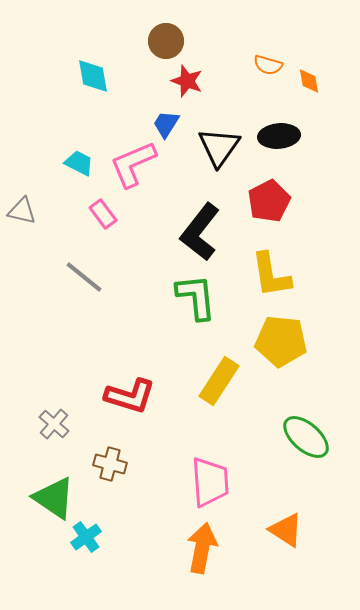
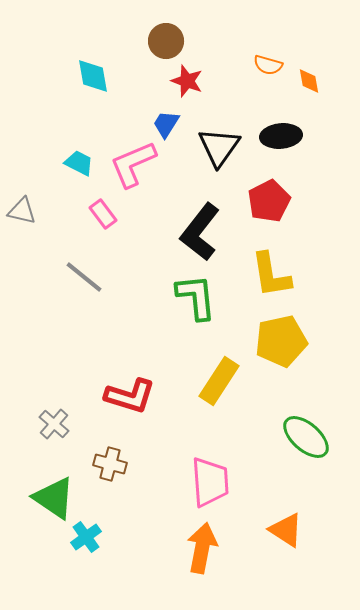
black ellipse: moved 2 px right
yellow pentagon: rotated 18 degrees counterclockwise
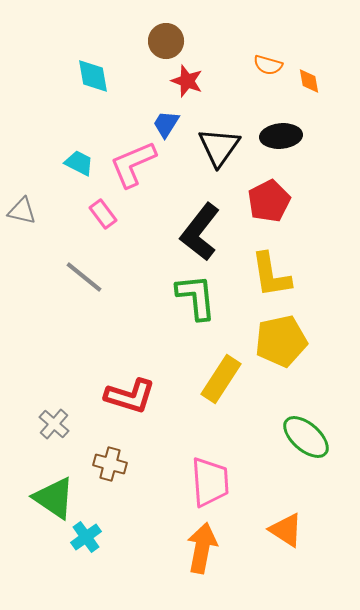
yellow rectangle: moved 2 px right, 2 px up
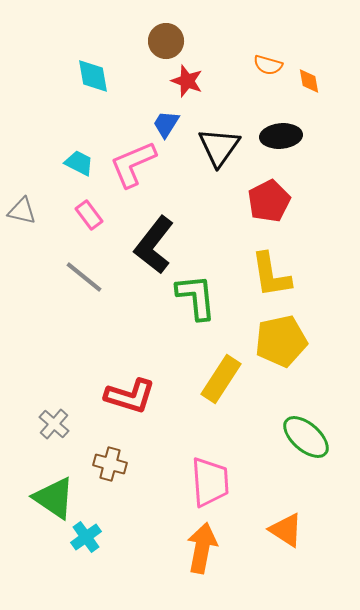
pink rectangle: moved 14 px left, 1 px down
black L-shape: moved 46 px left, 13 px down
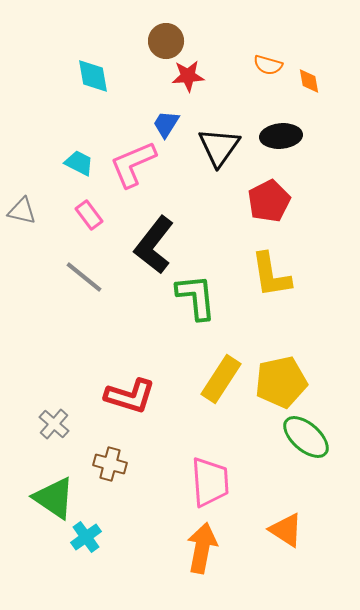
red star: moved 1 px right, 5 px up; rotated 24 degrees counterclockwise
yellow pentagon: moved 41 px down
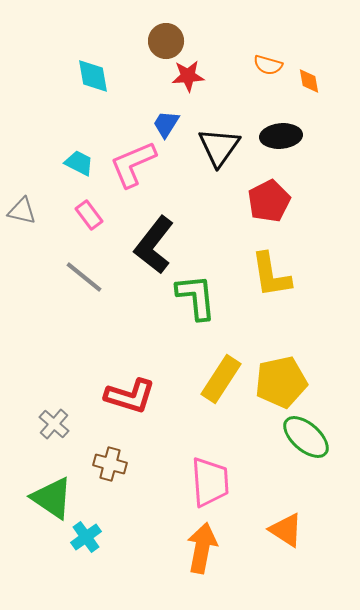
green triangle: moved 2 px left
